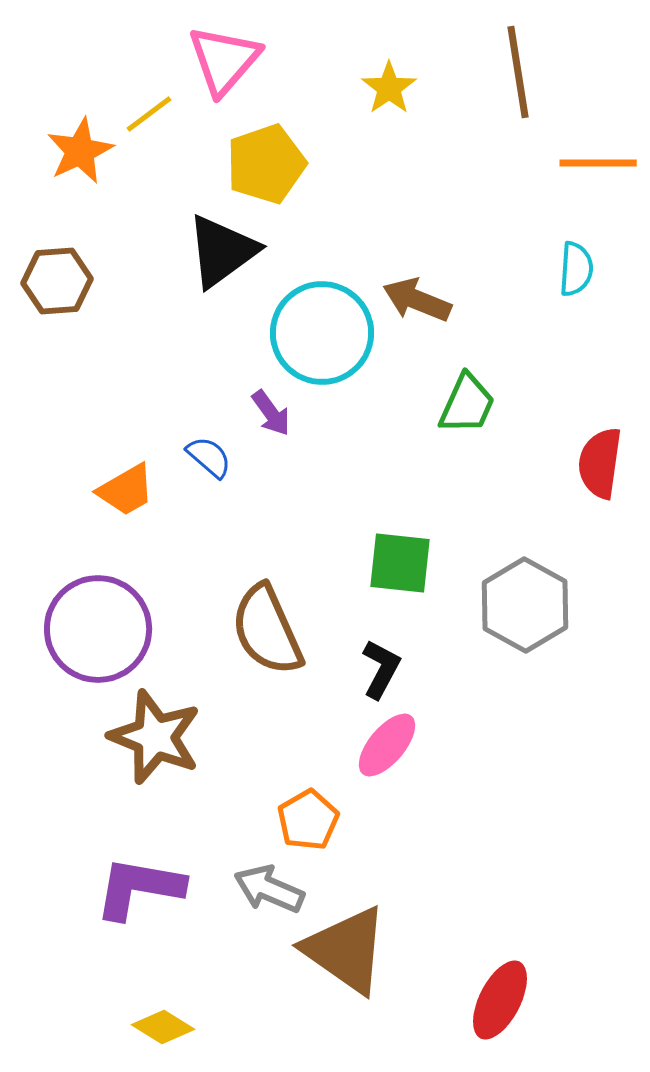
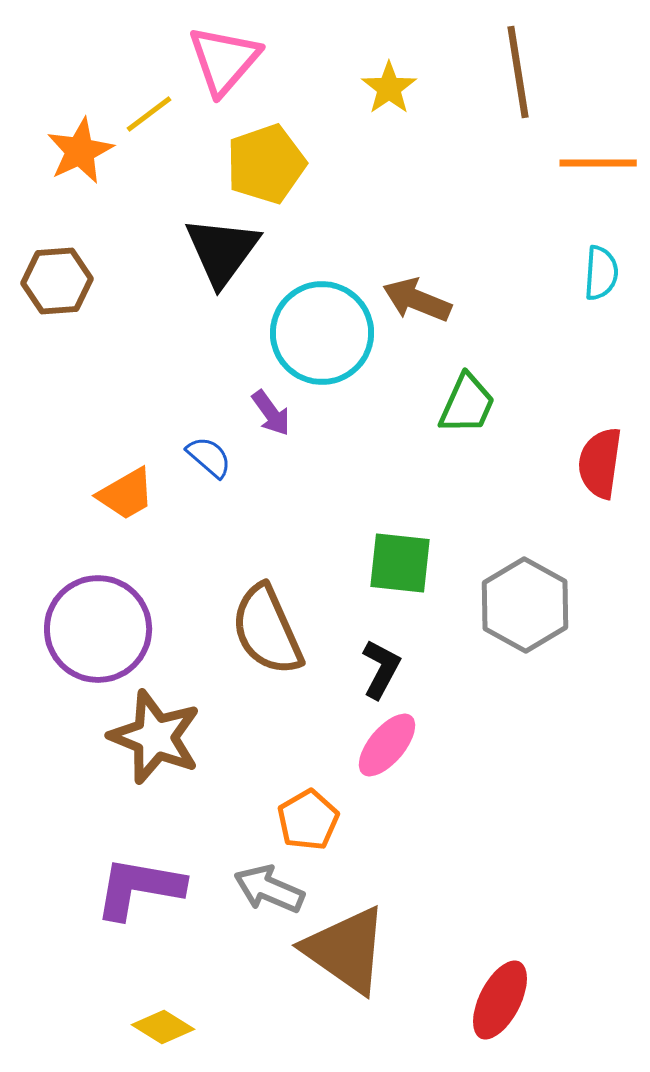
black triangle: rotated 18 degrees counterclockwise
cyan semicircle: moved 25 px right, 4 px down
orange trapezoid: moved 4 px down
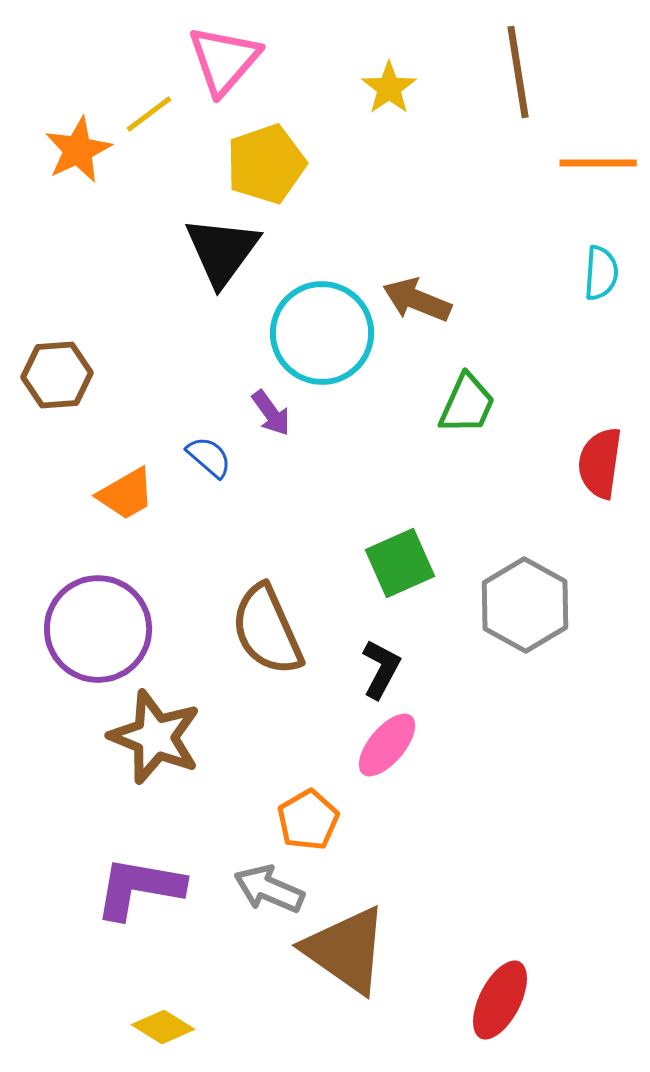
orange star: moved 2 px left, 1 px up
brown hexagon: moved 94 px down
green square: rotated 30 degrees counterclockwise
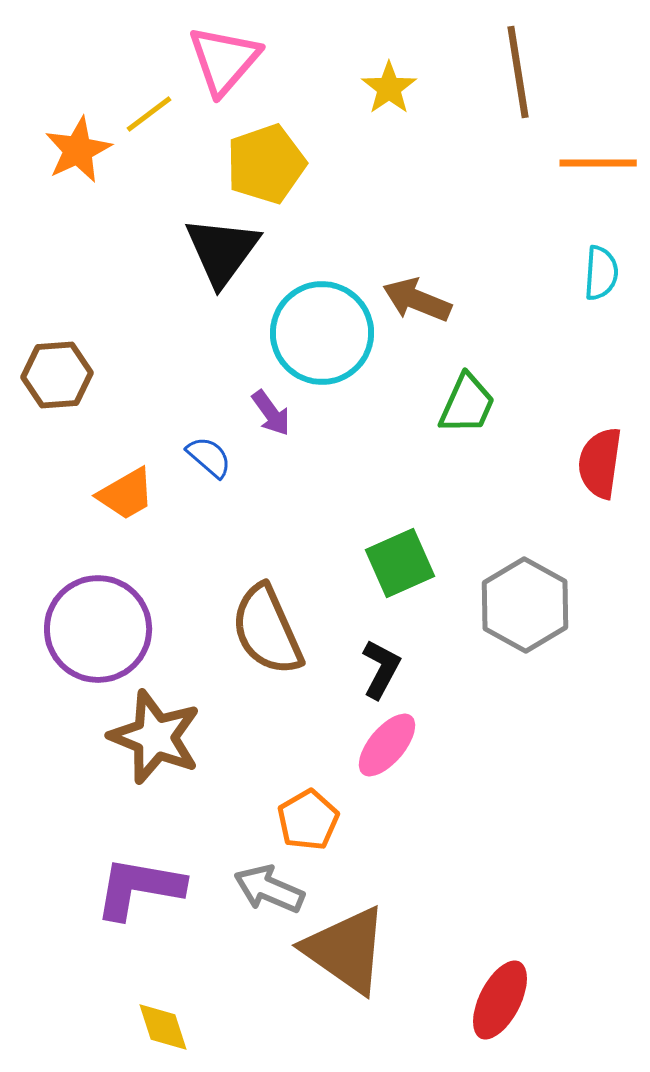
yellow diamond: rotated 40 degrees clockwise
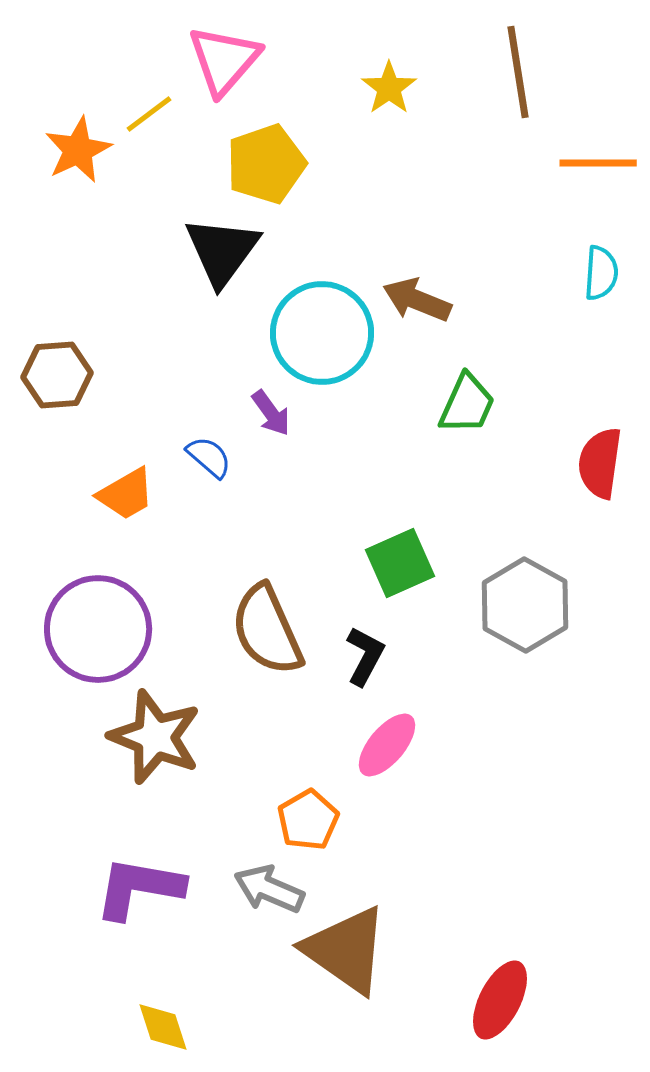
black L-shape: moved 16 px left, 13 px up
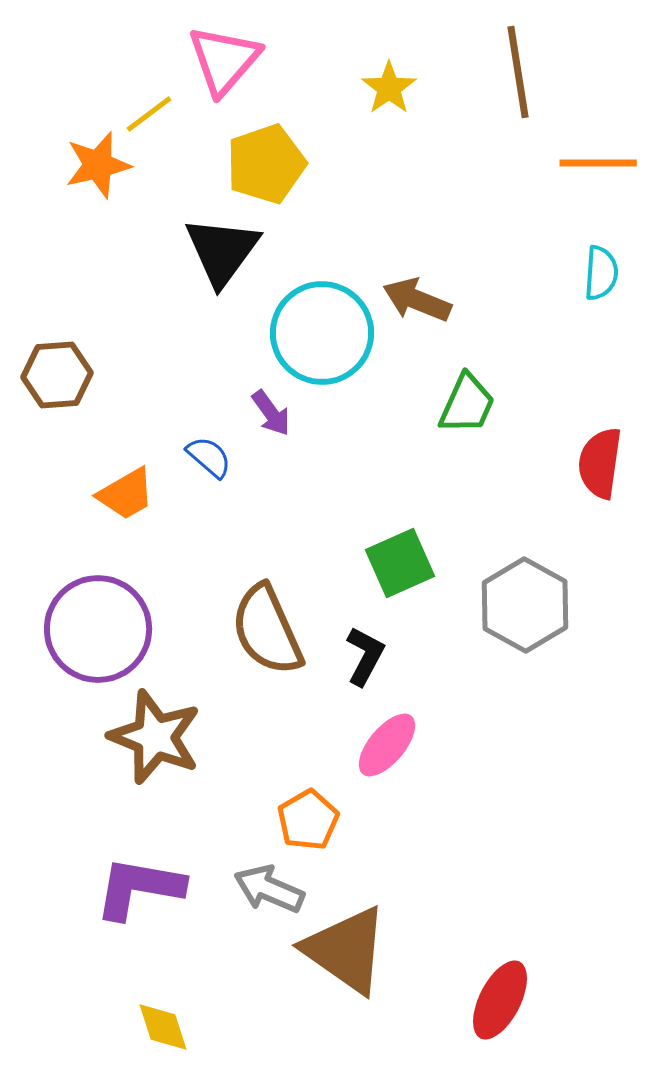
orange star: moved 20 px right, 15 px down; rotated 12 degrees clockwise
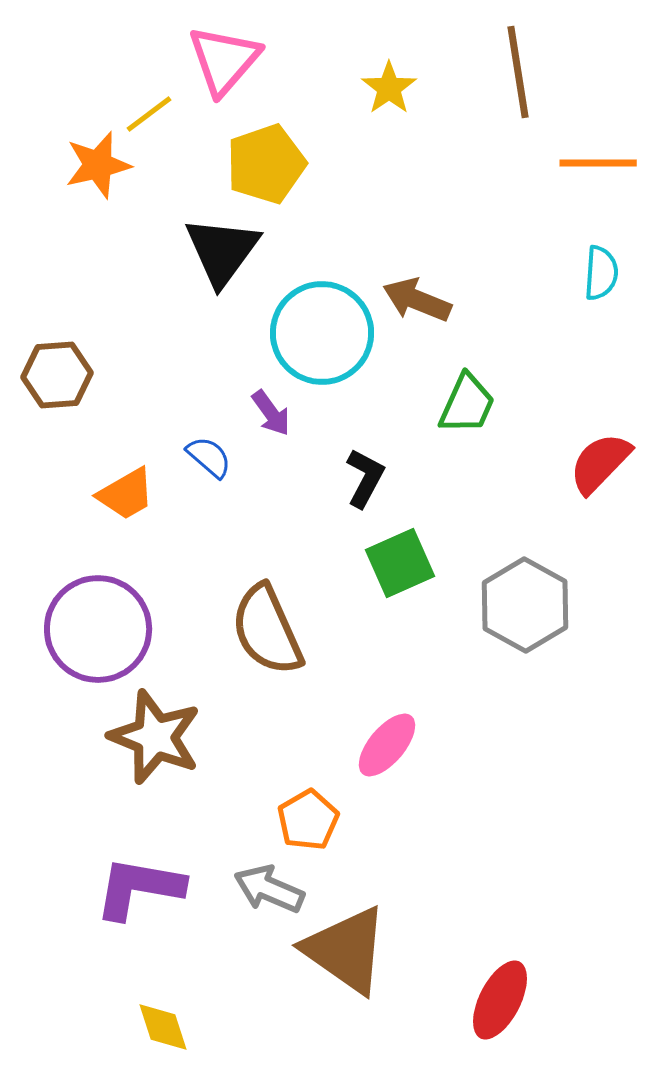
red semicircle: rotated 36 degrees clockwise
black L-shape: moved 178 px up
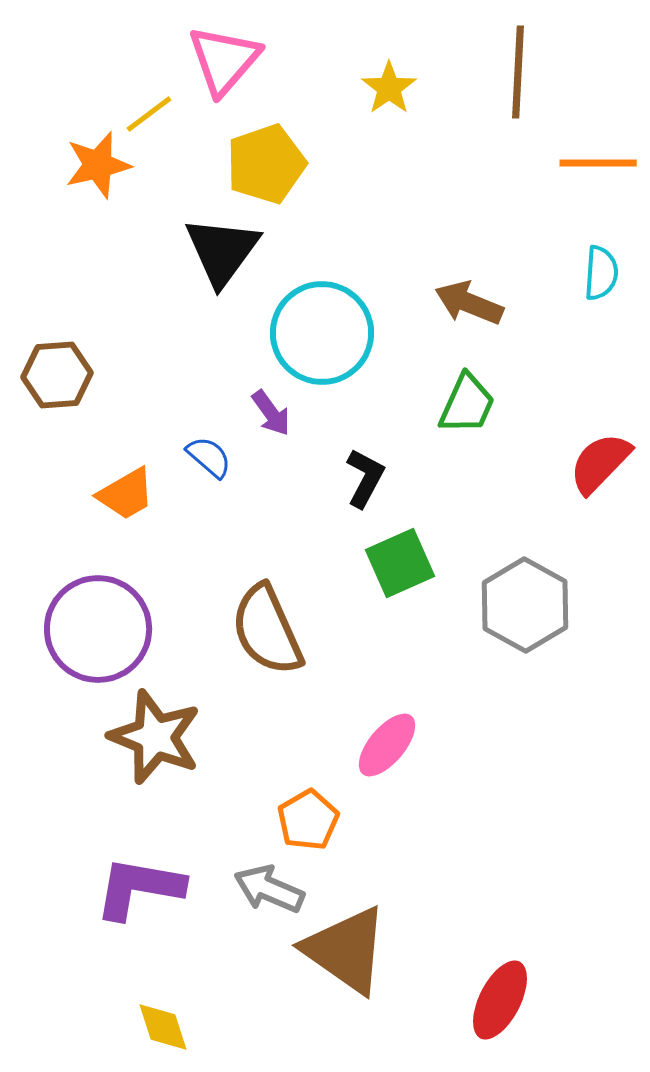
brown line: rotated 12 degrees clockwise
brown arrow: moved 52 px right, 3 px down
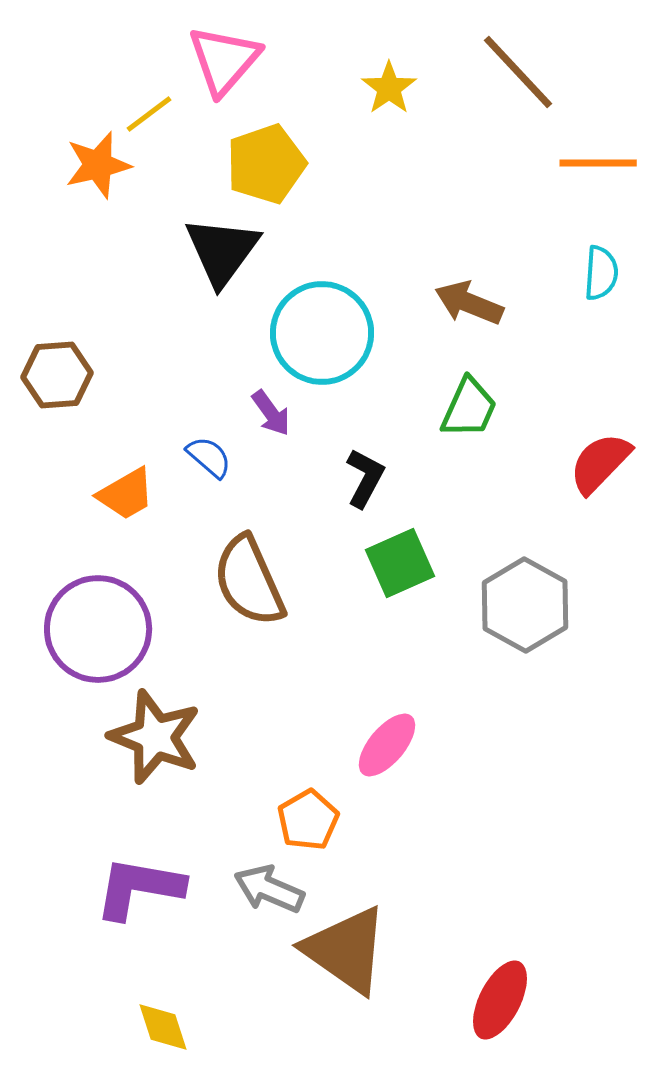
brown line: rotated 46 degrees counterclockwise
green trapezoid: moved 2 px right, 4 px down
brown semicircle: moved 18 px left, 49 px up
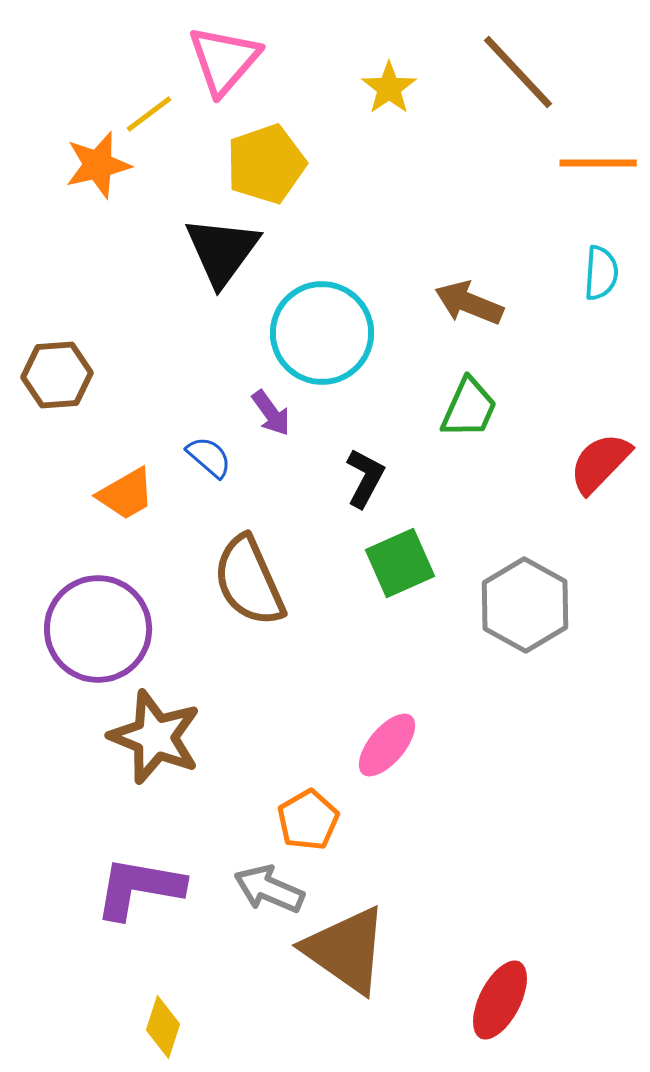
yellow diamond: rotated 36 degrees clockwise
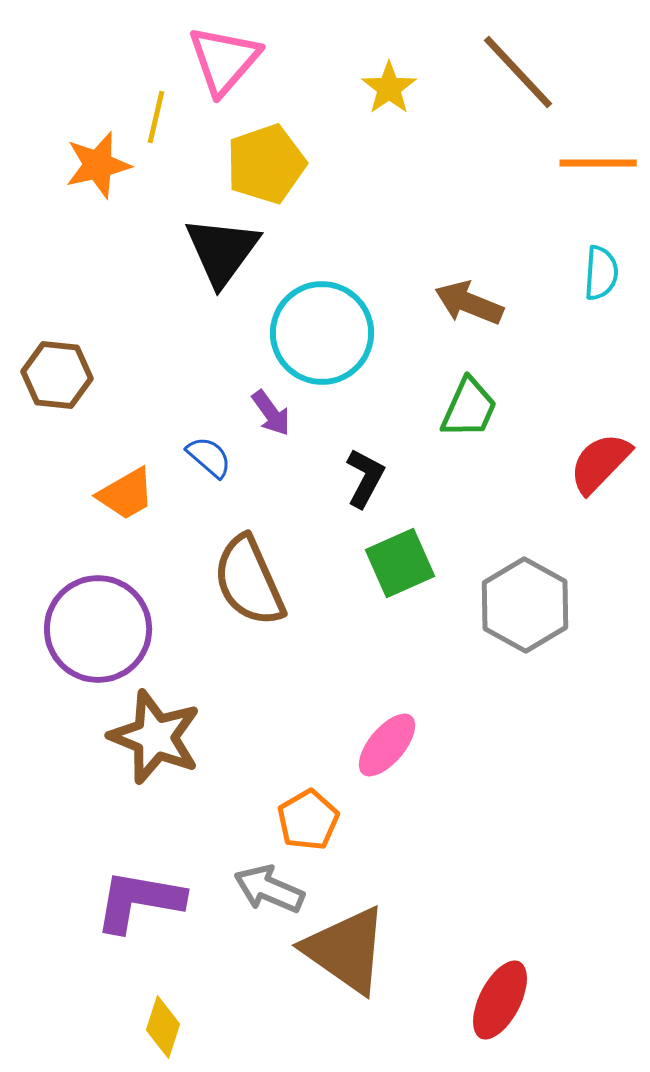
yellow line: moved 7 px right, 3 px down; rotated 40 degrees counterclockwise
brown hexagon: rotated 10 degrees clockwise
purple L-shape: moved 13 px down
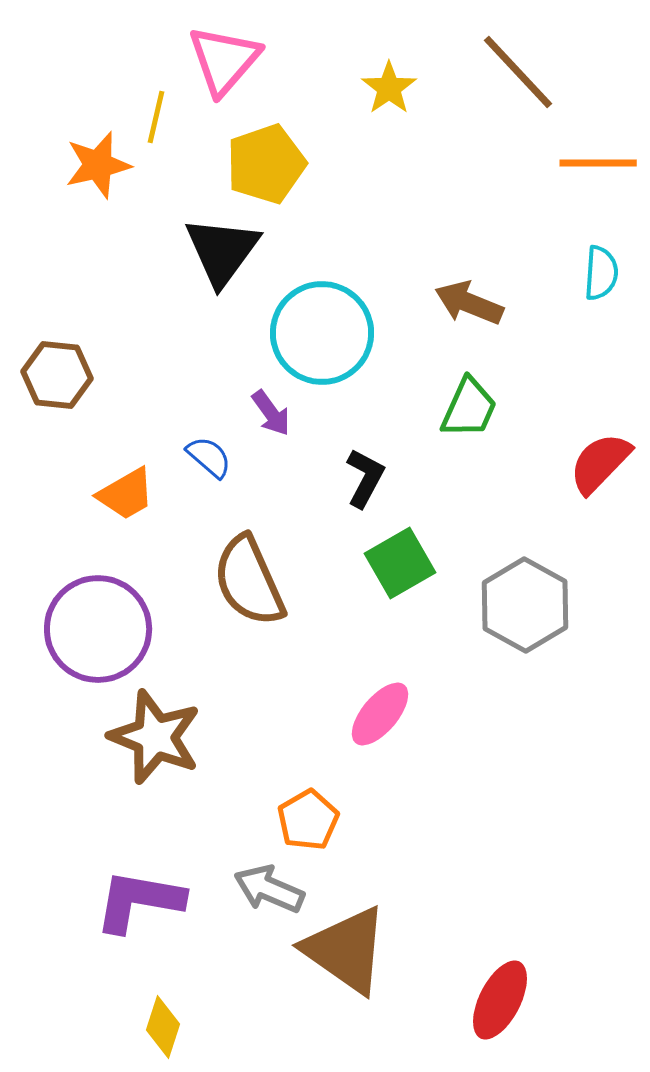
green square: rotated 6 degrees counterclockwise
pink ellipse: moved 7 px left, 31 px up
